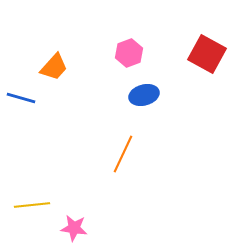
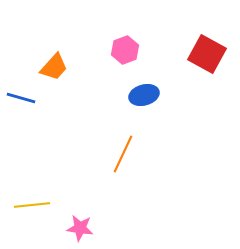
pink hexagon: moved 4 px left, 3 px up
pink star: moved 6 px right
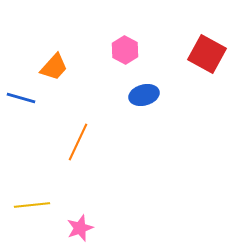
pink hexagon: rotated 12 degrees counterclockwise
orange line: moved 45 px left, 12 px up
pink star: rotated 28 degrees counterclockwise
